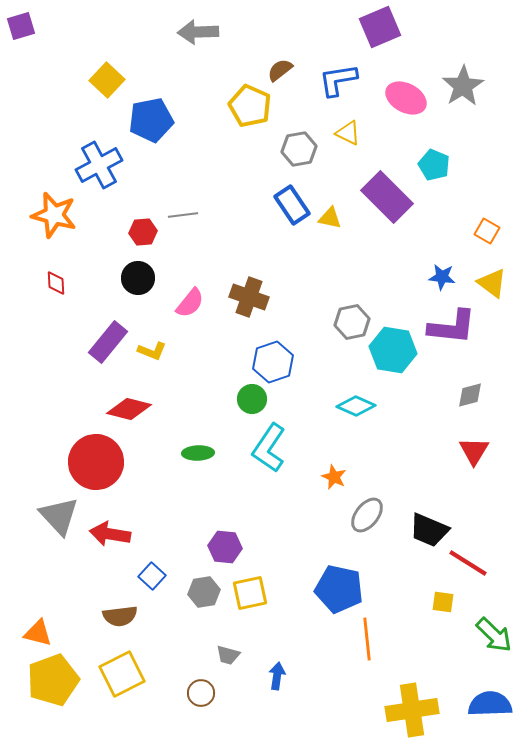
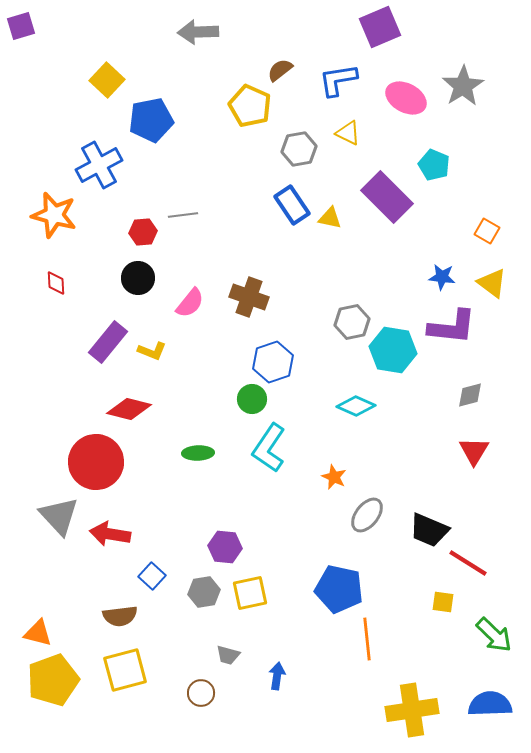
yellow square at (122, 674): moved 3 px right, 4 px up; rotated 12 degrees clockwise
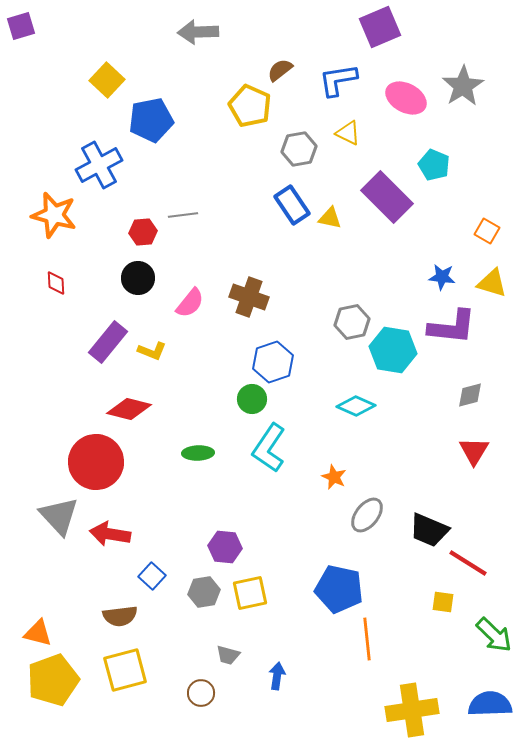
yellow triangle at (492, 283): rotated 20 degrees counterclockwise
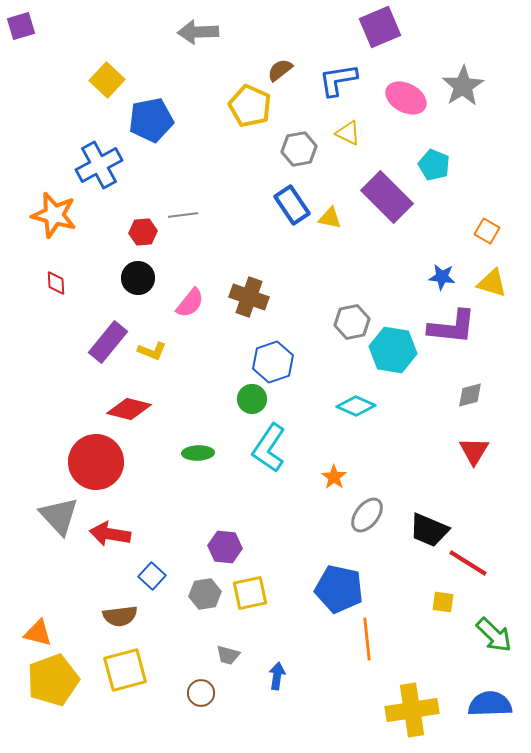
orange star at (334, 477): rotated 10 degrees clockwise
gray hexagon at (204, 592): moved 1 px right, 2 px down
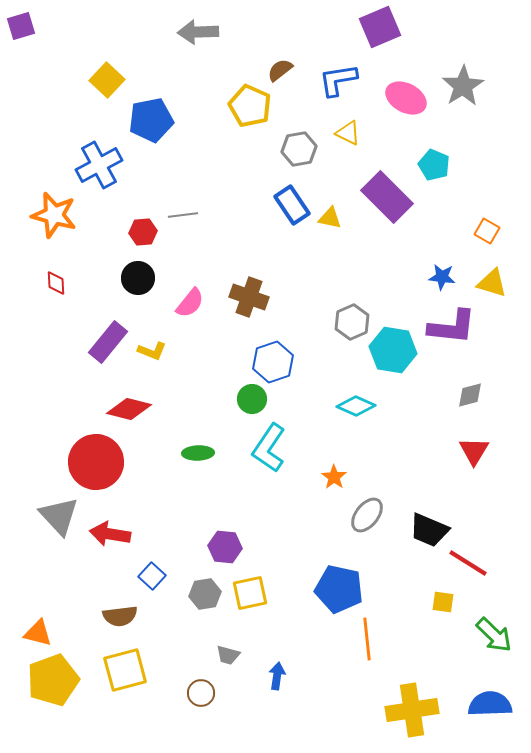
gray hexagon at (352, 322): rotated 12 degrees counterclockwise
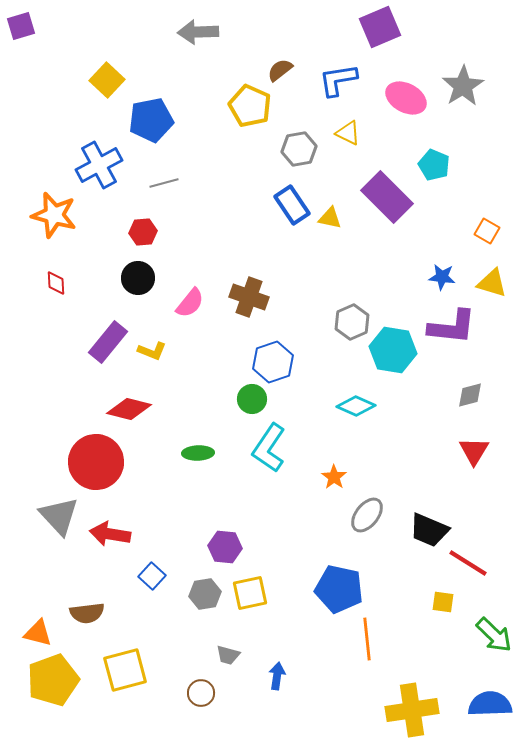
gray line at (183, 215): moved 19 px left, 32 px up; rotated 8 degrees counterclockwise
brown semicircle at (120, 616): moved 33 px left, 3 px up
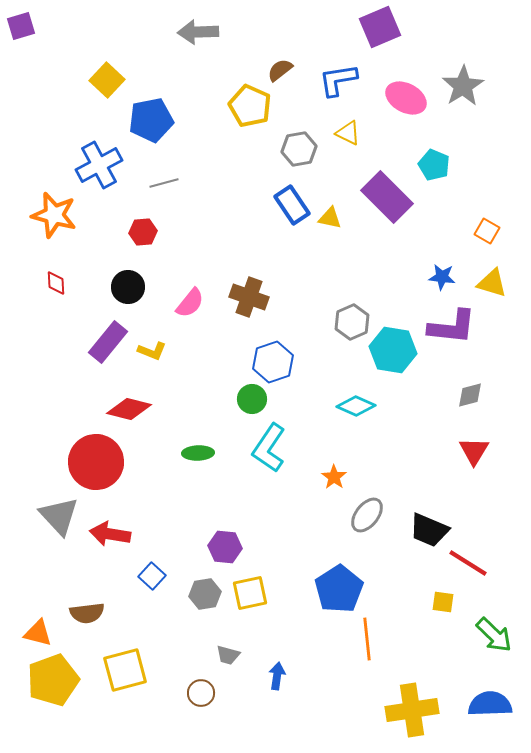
black circle at (138, 278): moved 10 px left, 9 px down
blue pentagon at (339, 589): rotated 27 degrees clockwise
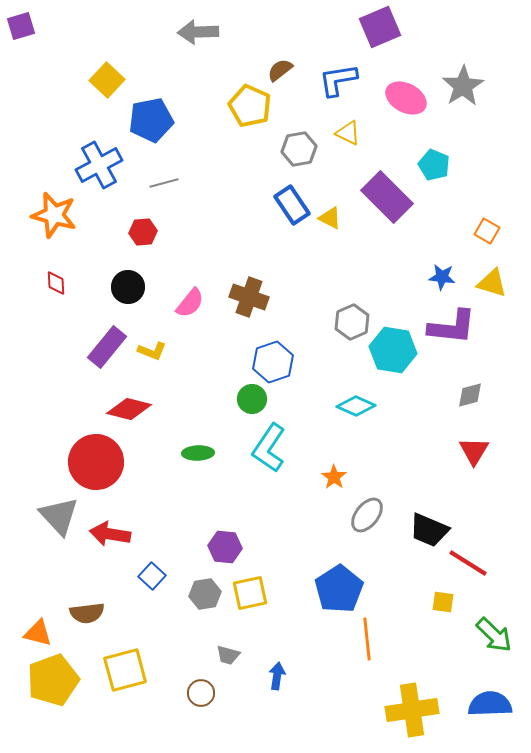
yellow triangle at (330, 218): rotated 15 degrees clockwise
purple rectangle at (108, 342): moved 1 px left, 5 px down
